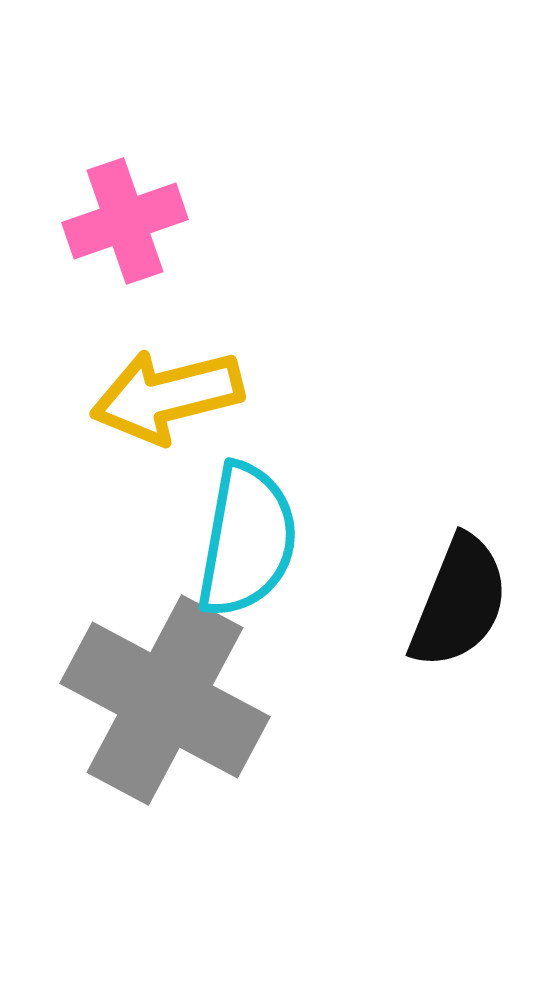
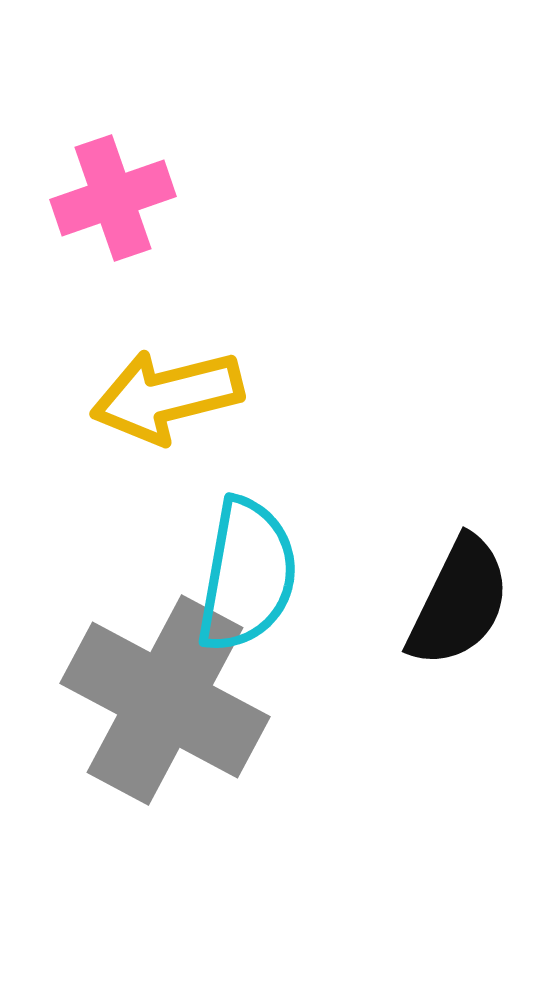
pink cross: moved 12 px left, 23 px up
cyan semicircle: moved 35 px down
black semicircle: rotated 4 degrees clockwise
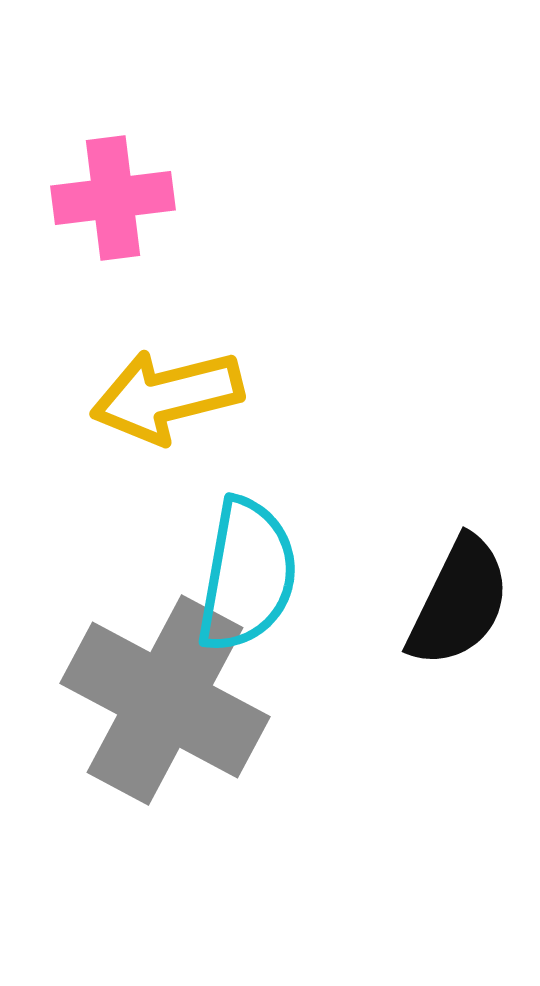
pink cross: rotated 12 degrees clockwise
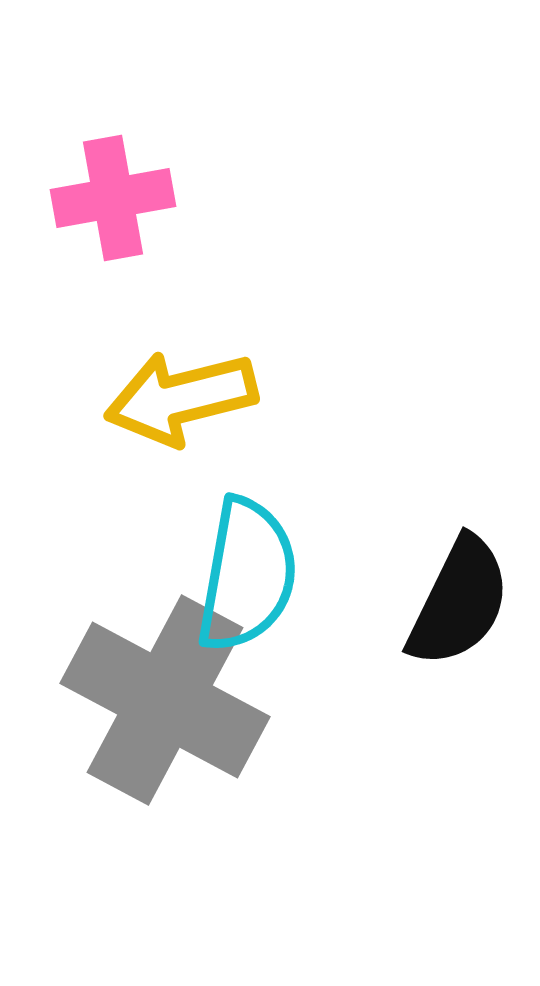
pink cross: rotated 3 degrees counterclockwise
yellow arrow: moved 14 px right, 2 px down
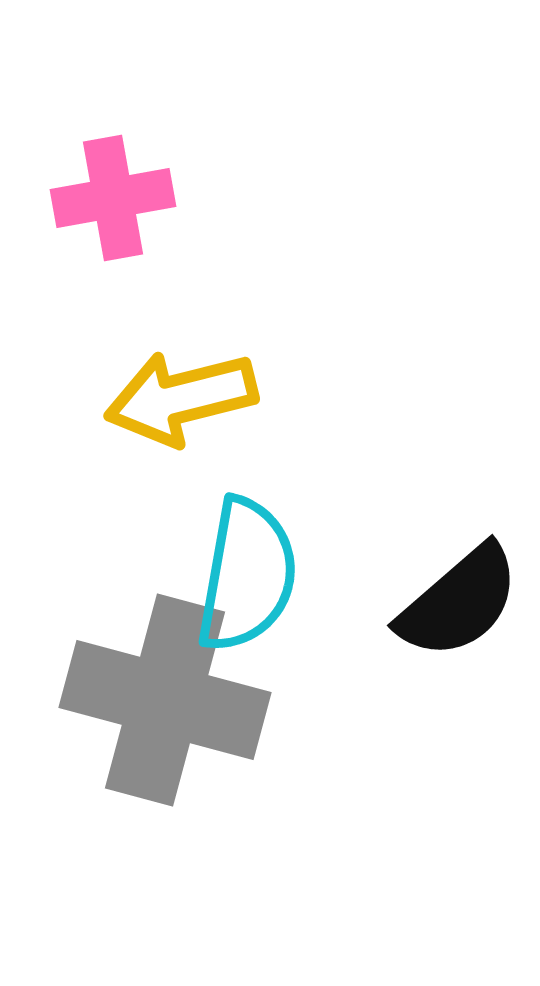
black semicircle: rotated 23 degrees clockwise
gray cross: rotated 13 degrees counterclockwise
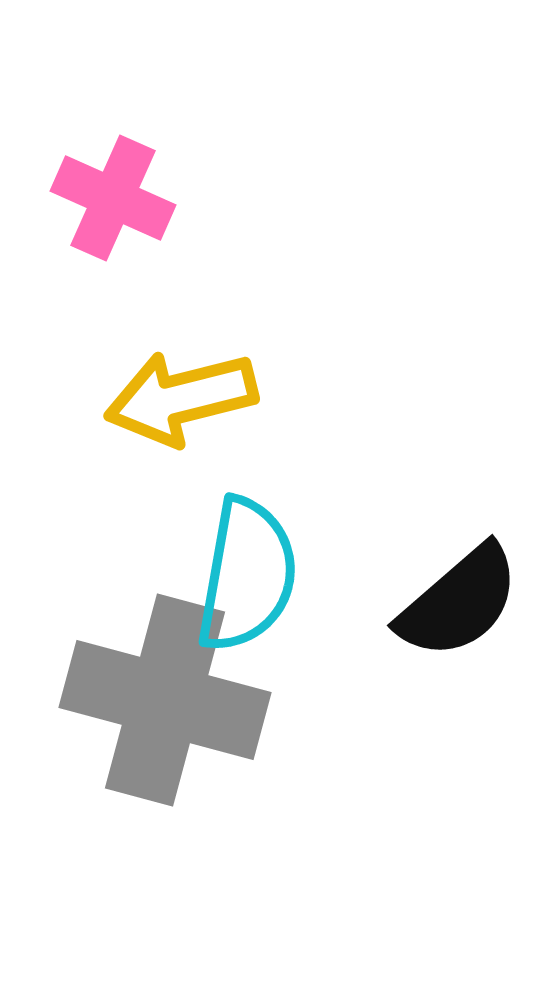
pink cross: rotated 34 degrees clockwise
